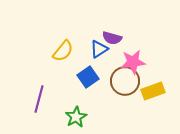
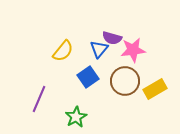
blue triangle: rotated 18 degrees counterclockwise
pink star: moved 12 px up
yellow rectangle: moved 2 px right, 2 px up; rotated 10 degrees counterclockwise
purple line: rotated 8 degrees clockwise
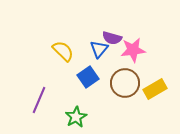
yellow semicircle: rotated 85 degrees counterclockwise
brown circle: moved 2 px down
purple line: moved 1 px down
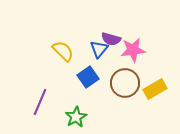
purple semicircle: moved 1 px left, 1 px down
purple line: moved 1 px right, 2 px down
